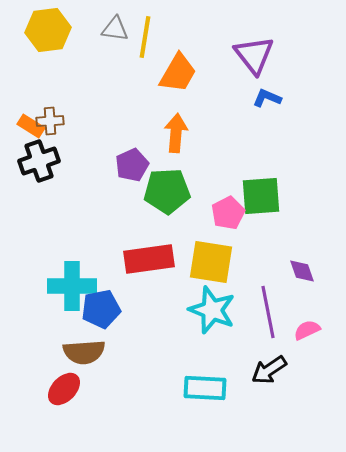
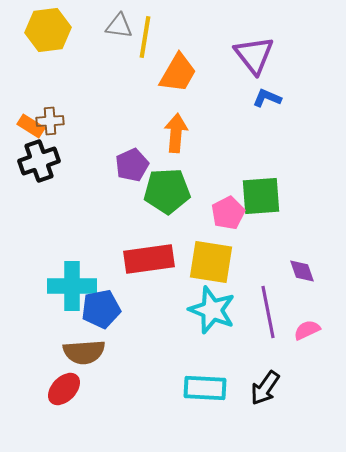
gray triangle: moved 4 px right, 3 px up
black arrow: moved 4 px left, 18 px down; rotated 21 degrees counterclockwise
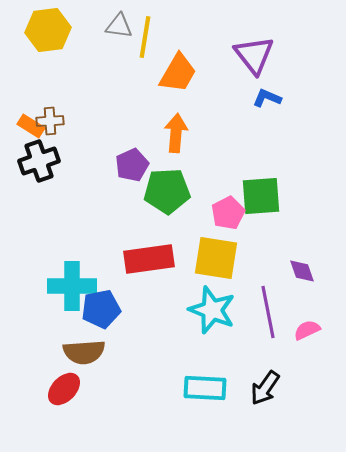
yellow square: moved 5 px right, 4 px up
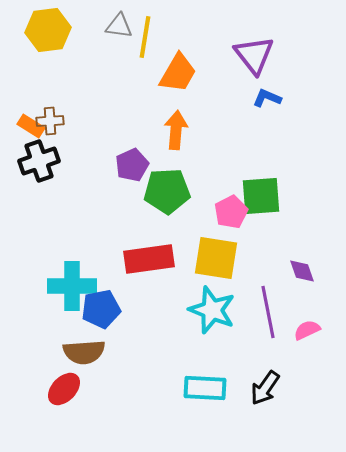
orange arrow: moved 3 px up
pink pentagon: moved 3 px right, 1 px up
